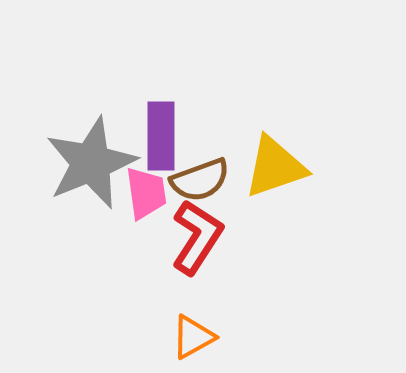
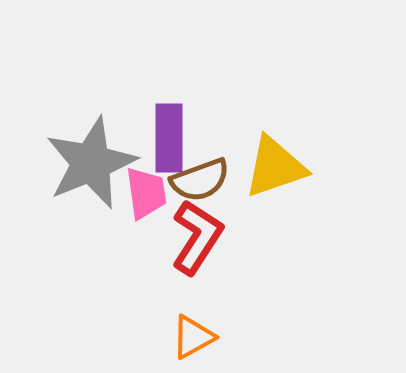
purple rectangle: moved 8 px right, 2 px down
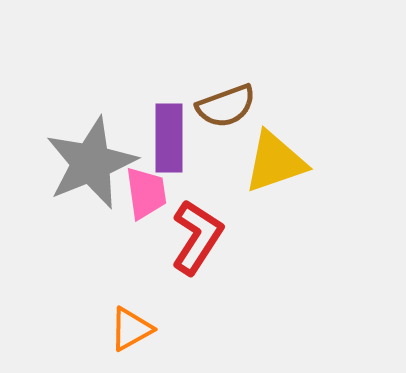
yellow triangle: moved 5 px up
brown semicircle: moved 26 px right, 74 px up
orange triangle: moved 62 px left, 8 px up
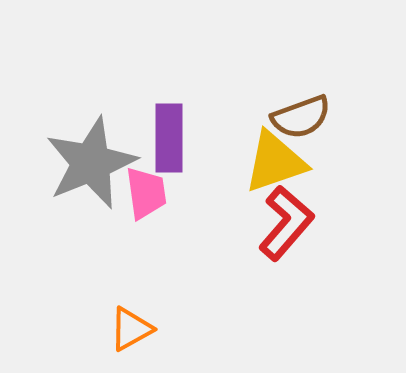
brown semicircle: moved 75 px right, 11 px down
red L-shape: moved 89 px right, 14 px up; rotated 8 degrees clockwise
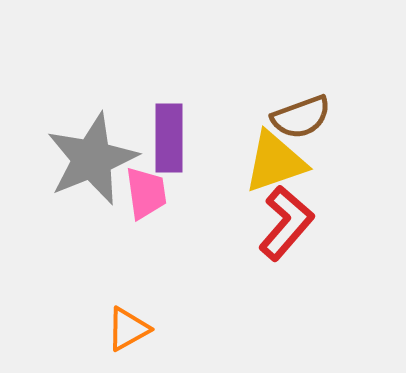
gray star: moved 1 px right, 4 px up
orange triangle: moved 3 px left
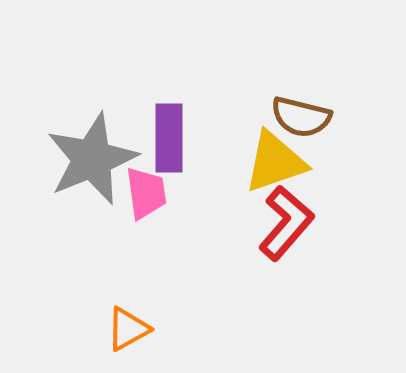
brown semicircle: rotated 34 degrees clockwise
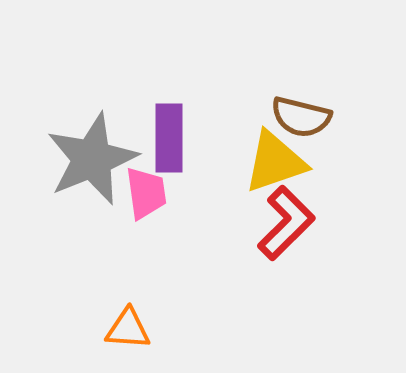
red L-shape: rotated 4 degrees clockwise
orange triangle: rotated 33 degrees clockwise
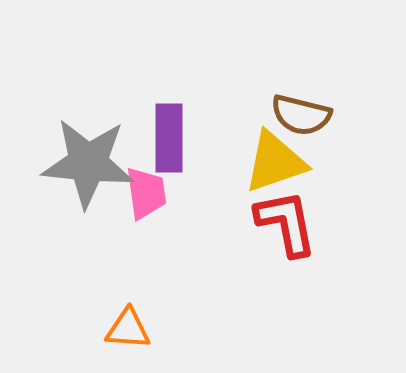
brown semicircle: moved 2 px up
gray star: moved 4 px left, 4 px down; rotated 28 degrees clockwise
red L-shape: rotated 56 degrees counterclockwise
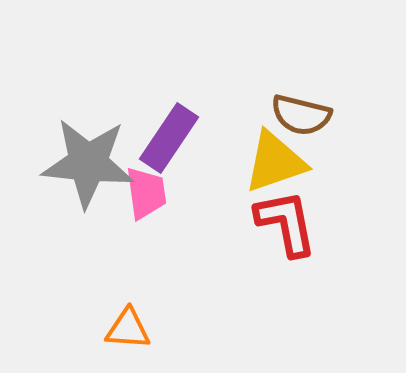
purple rectangle: rotated 34 degrees clockwise
